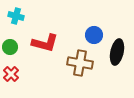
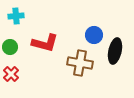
cyan cross: rotated 21 degrees counterclockwise
black ellipse: moved 2 px left, 1 px up
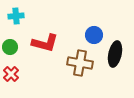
black ellipse: moved 3 px down
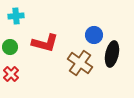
black ellipse: moved 3 px left
brown cross: rotated 25 degrees clockwise
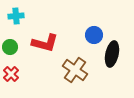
brown cross: moved 5 px left, 7 px down
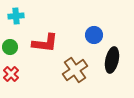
red L-shape: rotated 8 degrees counterclockwise
black ellipse: moved 6 px down
brown cross: rotated 20 degrees clockwise
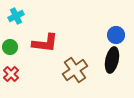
cyan cross: rotated 21 degrees counterclockwise
blue circle: moved 22 px right
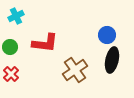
blue circle: moved 9 px left
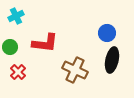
blue circle: moved 2 px up
brown cross: rotated 30 degrees counterclockwise
red cross: moved 7 px right, 2 px up
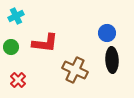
green circle: moved 1 px right
black ellipse: rotated 15 degrees counterclockwise
red cross: moved 8 px down
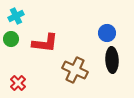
green circle: moved 8 px up
red cross: moved 3 px down
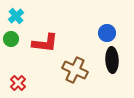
cyan cross: rotated 14 degrees counterclockwise
